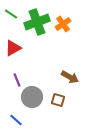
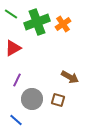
purple line: rotated 48 degrees clockwise
gray circle: moved 2 px down
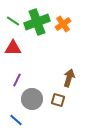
green line: moved 2 px right, 7 px down
red triangle: rotated 30 degrees clockwise
brown arrow: moved 1 px left, 1 px down; rotated 102 degrees counterclockwise
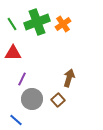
green line: moved 1 px left, 3 px down; rotated 24 degrees clockwise
red triangle: moved 5 px down
purple line: moved 5 px right, 1 px up
brown square: rotated 32 degrees clockwise
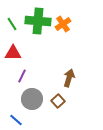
green cross: moved 1 px right, 1 px up; rotated 25 degrees clockwise
purple line: moved 3 px up
brown square: moved 1 px down
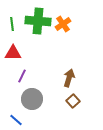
green line: rotated 24 degrees clockwise
brown square: moved 15 px right
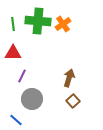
green line: moved 1 px right
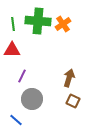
red triangle: moved 1 px left, 3 px up
brown square: rotated 24 degrees counterclockwise
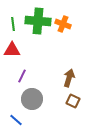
orange cross: rotated 35 degrees counterclockwise
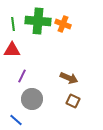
brown arrow: rotated 96 degrees clockwise
